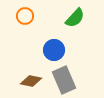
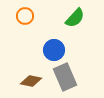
gray rectangle: moved 1 px right, 3 px up
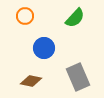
blue circle: moved 10 px left, 2 px up
gray rectangle: moved 13 px right
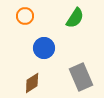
green semicircle: rotated 10 degrees counterclockwise
gray rectangle: moved 3 px right
brown diamond: moved 1 px right, 2 px down; rotated 45 degrees counterclockwise
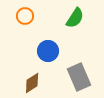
blue circle: moved 4 px right, 3 px down
gray rectangle: moved 2 px left
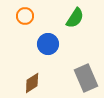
blue circle: moved 7 px up
gray rectangle: moved 7 px right, 1 px down
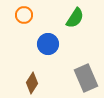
orange circle: moved 1 px left, 1 px up
brown diamond: rotated 25 degrees counterclockwise
